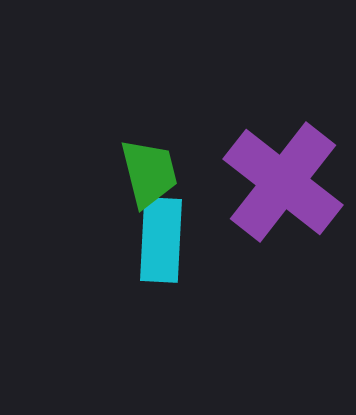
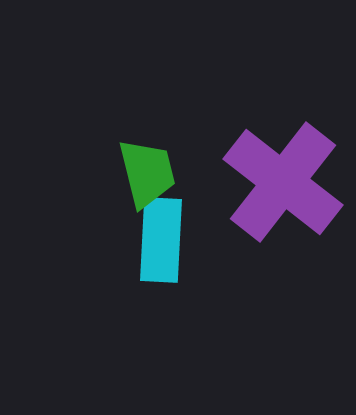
green trapezoid: moved 2 px left
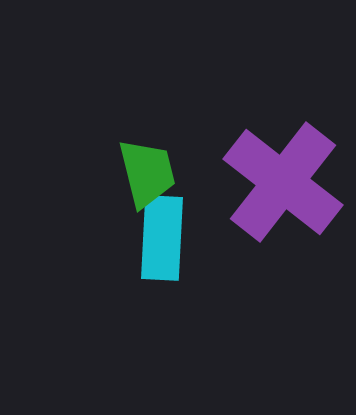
cyan rectangle: moved 1 px right, 2 px up
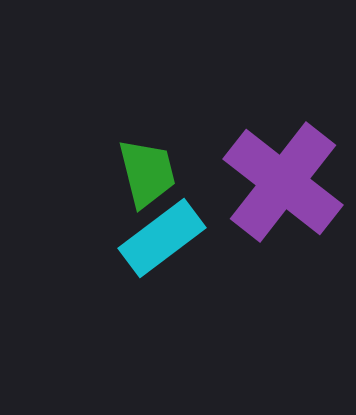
cyan rectangle: rotated 50 degrees clockwise
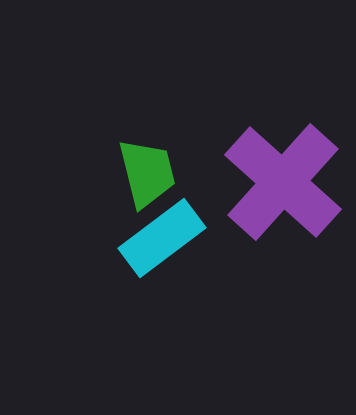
purple cross: rotated 4 degrees clockwise
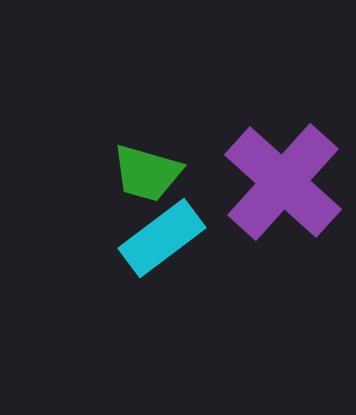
green trapezoid: rotated 120 degrees clockwise
